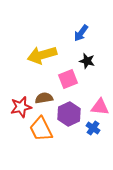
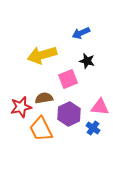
blue arrow: rotated 30 degrees clockwise
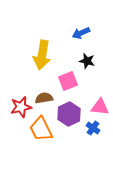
yellow arrow: rotated 64 degrees counterclockwise
pink square: moved 2 px down
